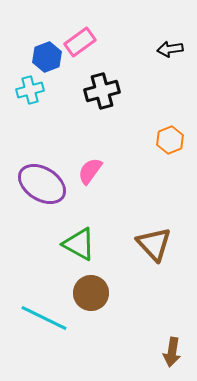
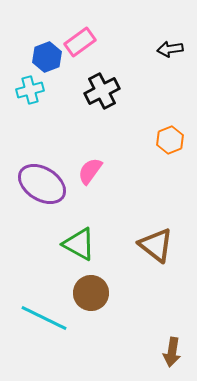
black cross: rotated 12 degrees counterclockwise
brown triangle: moved 2 px right, 1 px down; rotated 9 degrees counterclockwise
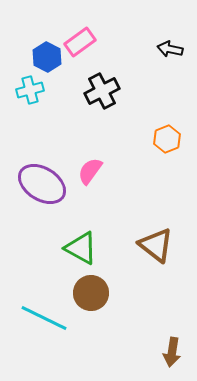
black arrow: rotated 20 degrees clockwise
blue hexagon: rotated 12 degrees counterclockwise
orange hexagon: moved 3 px left, 1 px up
green triangle: moved 2 px right, 4 px down
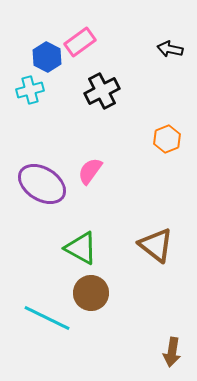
cyan line: moved 3 px right
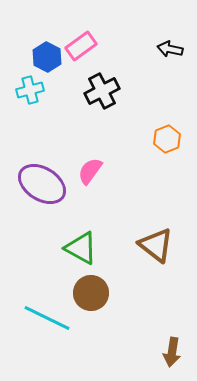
pink rectangle: moved 1 px right, 4 px down
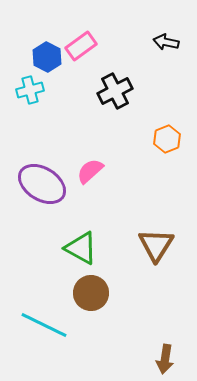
black arrow: moved 4 px left, 7 px up
black cross: moved 13 px right
pink semicircle: rotated 12 degrees clockwise
brown triangle: rotated 24 degrees clockwise
cyan line: moved 3 px left, 7 px down
brown arrow: moved 7 px left, 7 px down
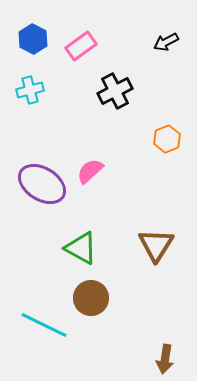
black arrow: rotated 40 degrees counterclockwise
blue hexagon: moved 14 px left, 18 px up
brown circle: moved 5 px down
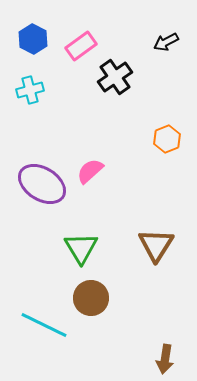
black cross: moved 14 px up; rotated 8 degrees counterclockwise
green triangle: rotated 30 degrees clockwise
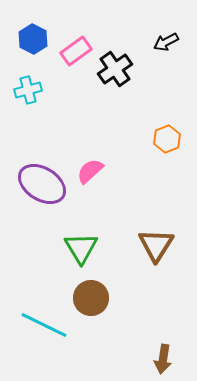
pink rectangle: moved 5 px left, 5 px down
black cross: moved 8 px up
cyan cross: moved 2 px left
brown arrow: moved 2 px left
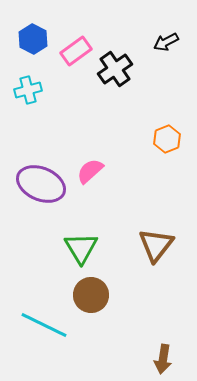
purple ellipse: moved 1 px left; rotated 9 degrees counterclockwise
brown triangle: rotated 6 degrees clockwise
brown circle: moved 3 px up
